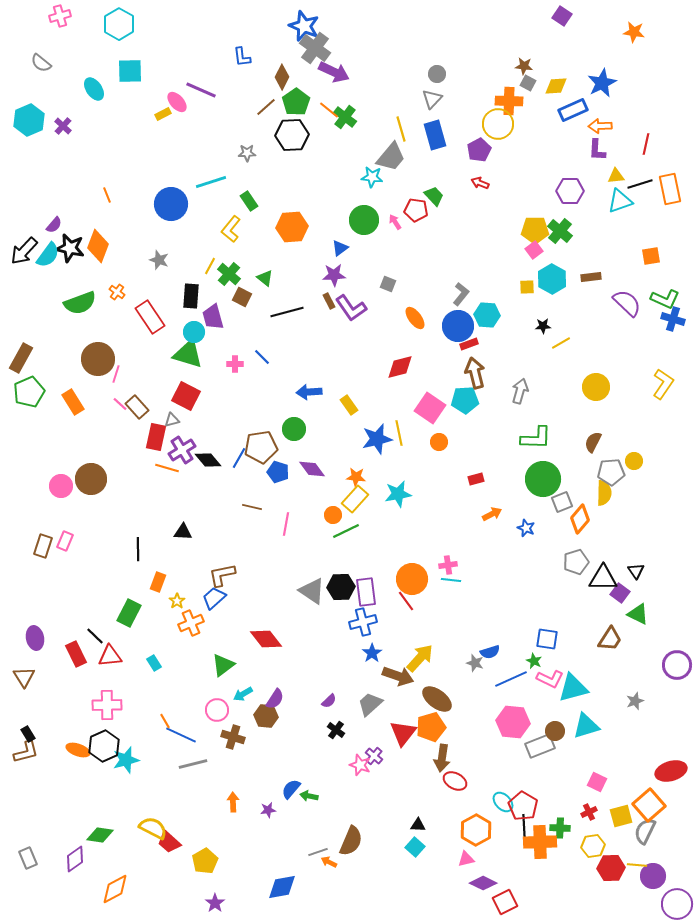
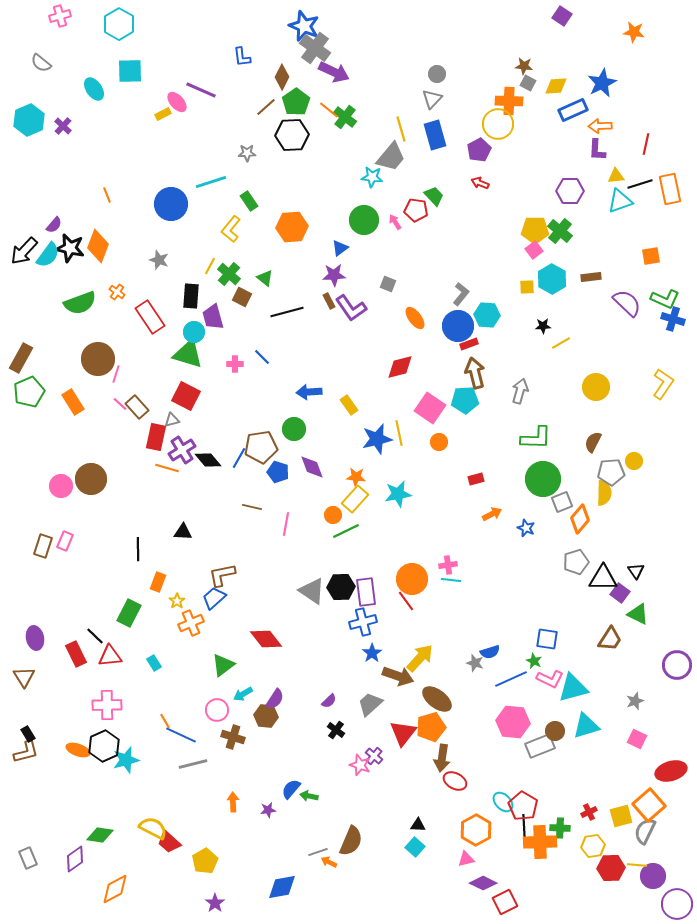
purple diamond at (312, 469): moved 2 px up; rotated 16 degrees clockwise
pink square at (597, 782): moved 40 px right, 43 px up
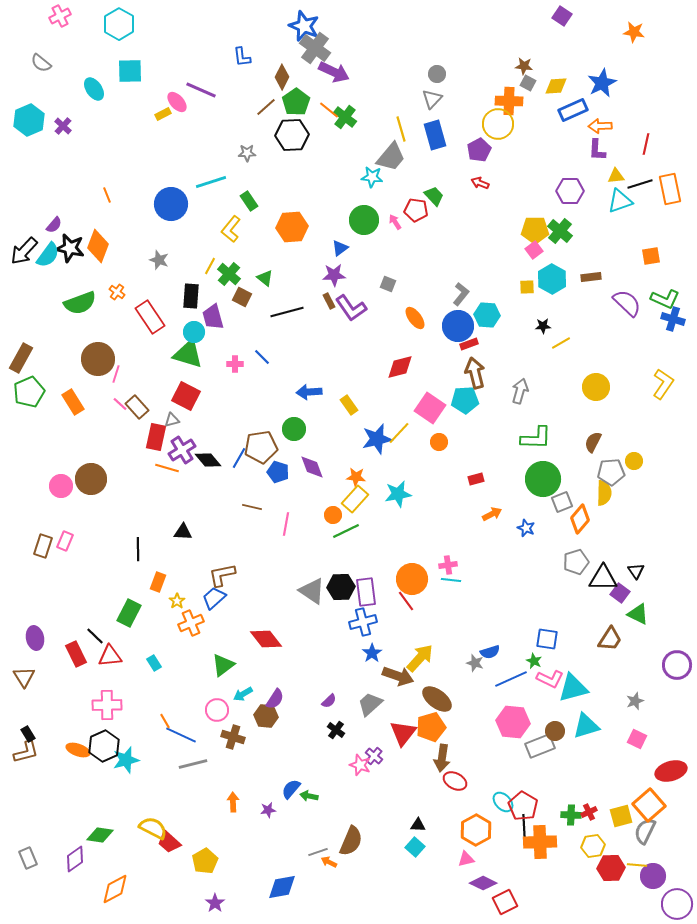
pink cross at (60, 16): rotated 10 degrees counterclockwise
yellow line at (399, 433): rotated 55 degrees clockwise
green cross at (560, 828): moved 11 px right, 13 px up
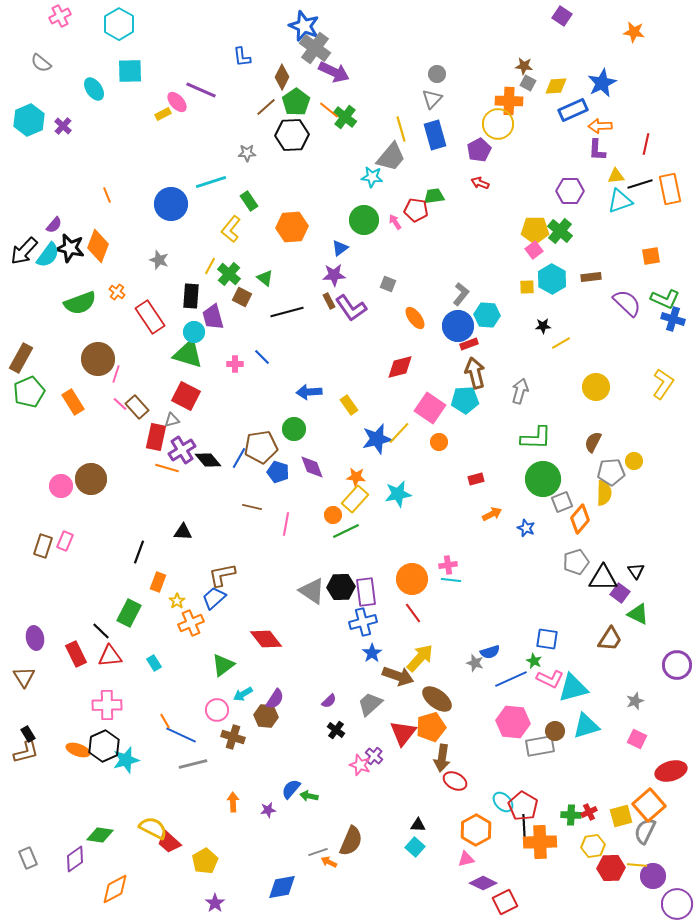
green trapezoid at (434, 196): rotated 55 degrees counterclockwise
black line at (138, 549): moved 1 px right, 3 px down; rotated 20 degrees clockwise
red line at (406, 601): moved 7 px right, 12 px down
black line at (95, 636): moved 6 px right, 5 px up
gray rectangle at (540, 746): rotated 12 degrees clockwise
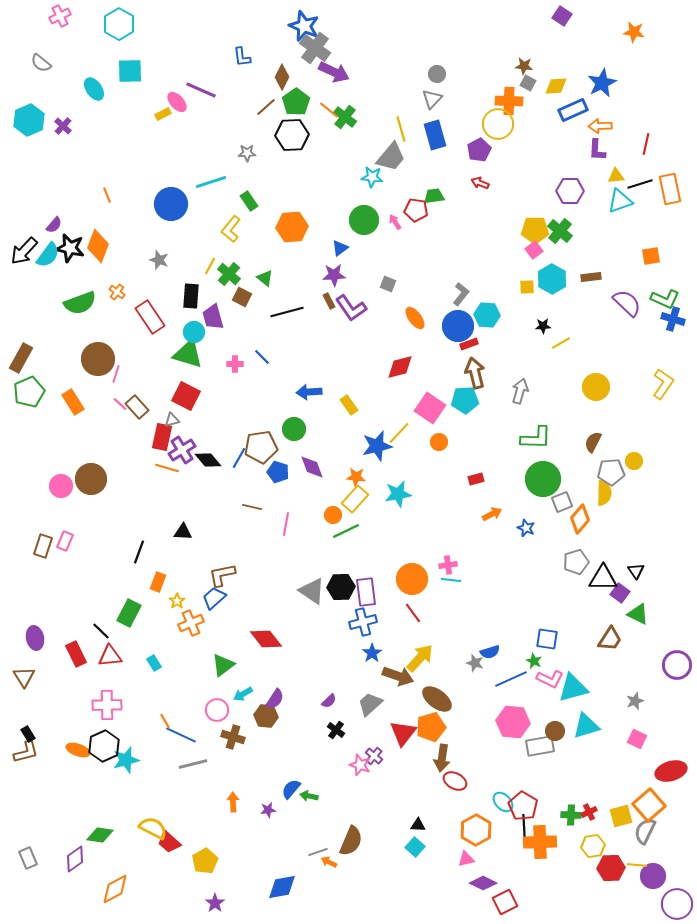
red rectangle at (156, 437): moved 6 px right
blue star at (377, 439): moved 7 px down
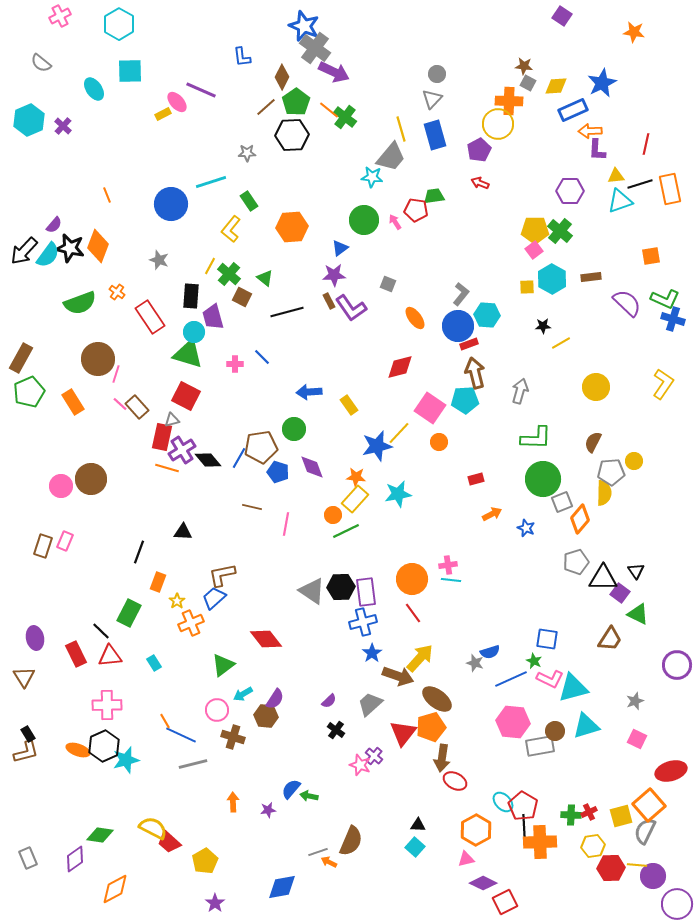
orange arrow at (600, 126): moved 10 px left, 5 px down
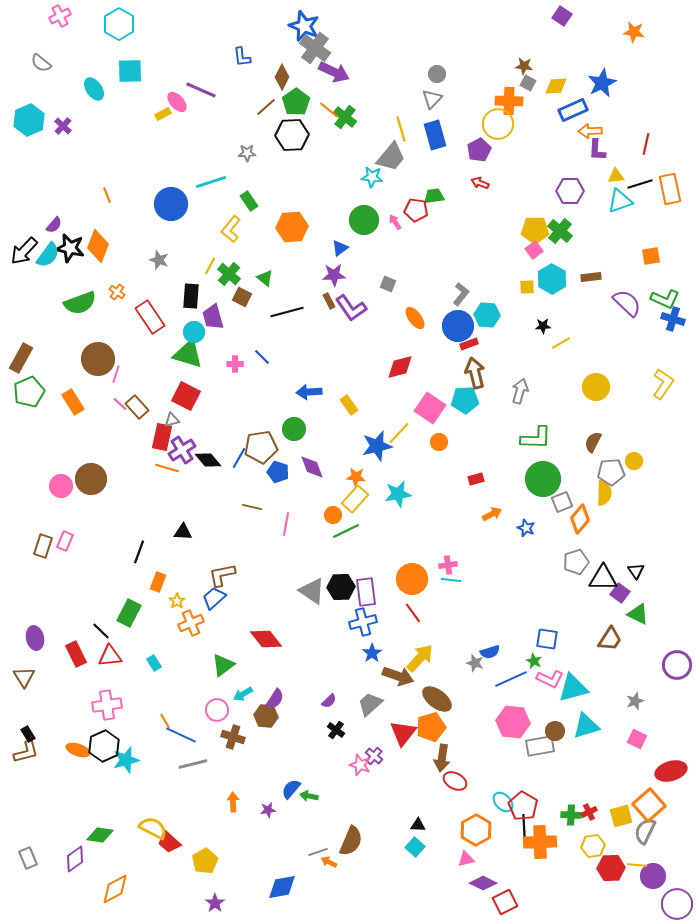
pink cross at (107, 705): rotated 8 degrees counterclockwise
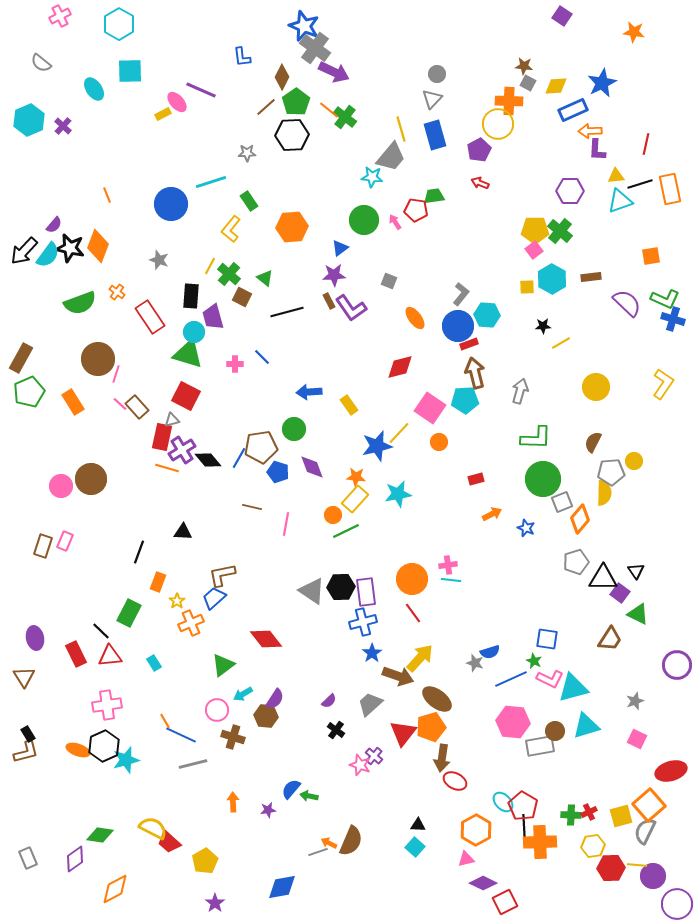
gray square at (388, 284): moved 1 px right, 3 px up
orange arrow at (329, 862): moved 19 px up
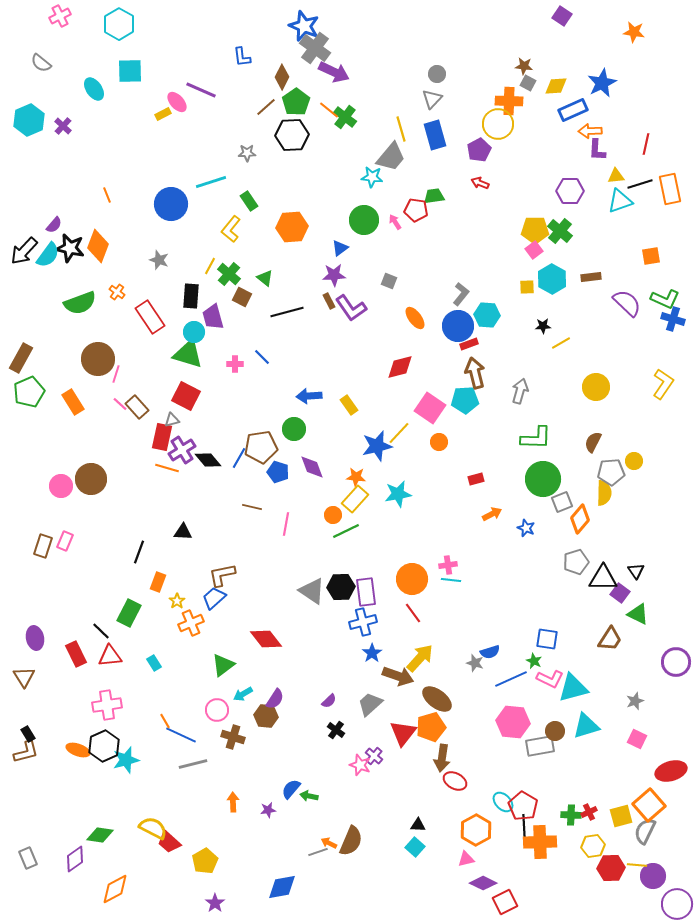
blue arrow at (309, 392): moved 4 px down
purple circle at (677, 665): moved 1 px left, 3 px up
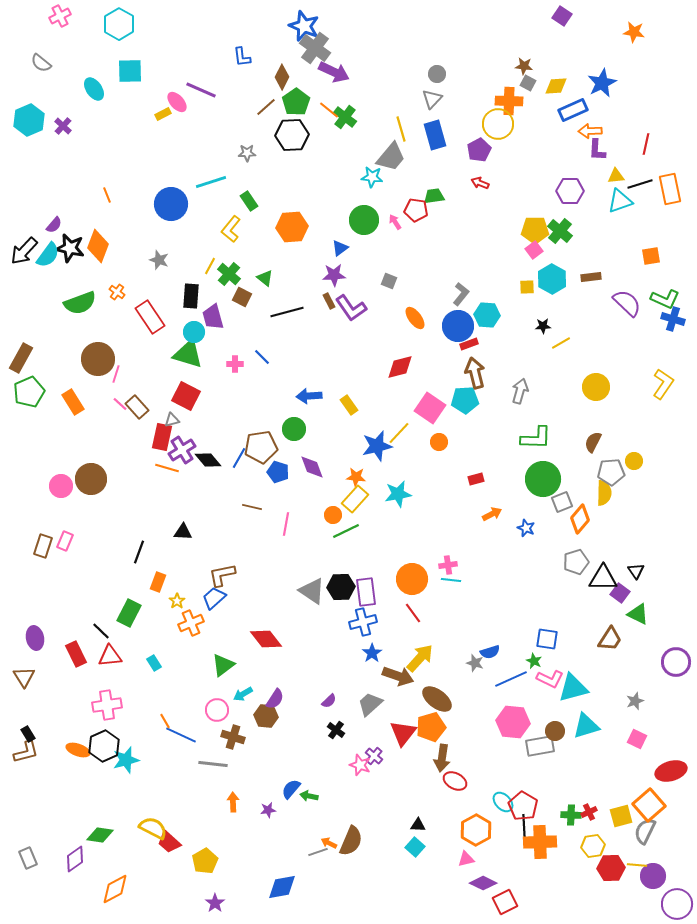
gray line at (193, 764): moved 20 px right; rotated 20 degrees clockwise
